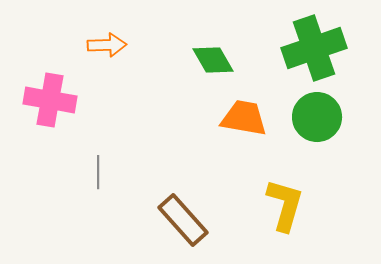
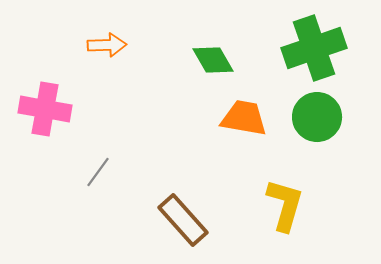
pink cross: moved 5 px left, 9 px down
gray line: rotated 36 degrees clockwise
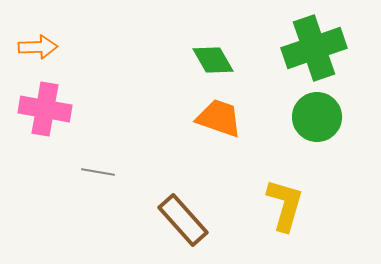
orange arrow: moved 69 px left, 2 px down
orange trapezoid: moved 25 px left; rotated 9 degrees clockwise
gray line: rotated 64 degrees clockwise
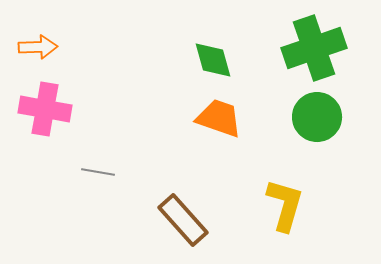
green diamond: rotated 15 degrees clockwise
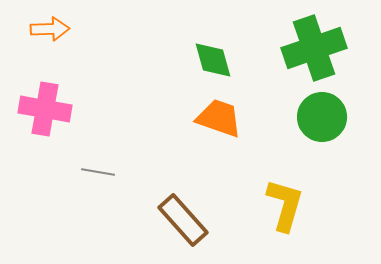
orange arrow: moved 12 px right, 18 px up
green circle: moved 5 px right
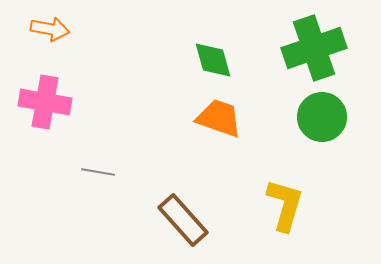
orange arrow: rotated 12 degrees clockwise
pink cross: moved 7 px up
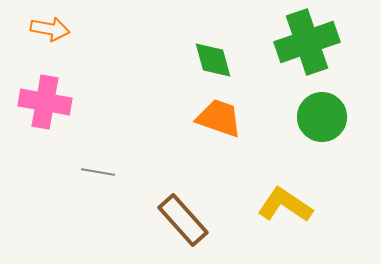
green cross: moved 7 px left, 6 px up
yellow L-shape: rotated 72 degrees counterclockwise
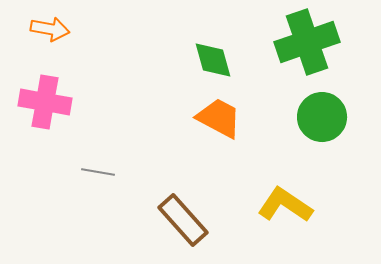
orange trapezoid: rotated 9 degrees clockwise
